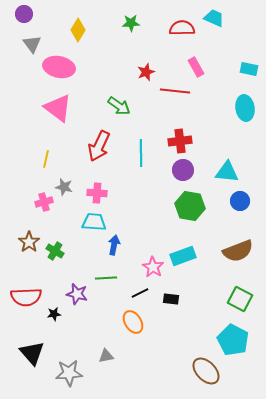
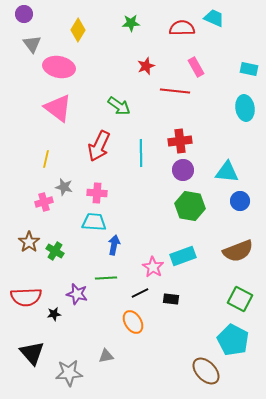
red star at (146, 72): moved 6 px up
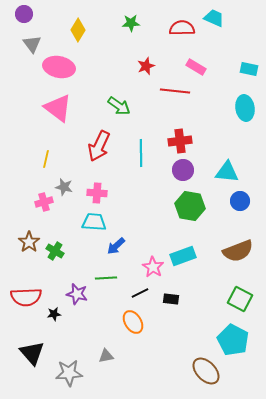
pink rectangle at (196, 67): rotated 30 degrees counterclockwise
blue arrow at (114, 245): moved 2 px right, 1 px down; rotated 144 degrees counterclockwise
